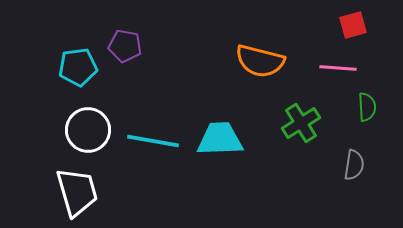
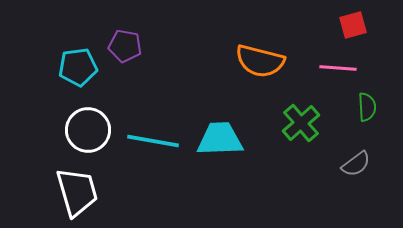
green cross: rotated 9 degrees counterclockwise
gray semicircle: moved 2 px right, 1 px up; rotated 44 degrees clockwise
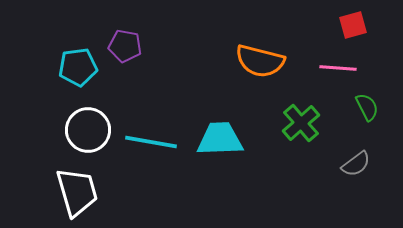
green semicircle: rotated 24 degrees counterclockwise
cyan line: moved 2 px left, 1 px down
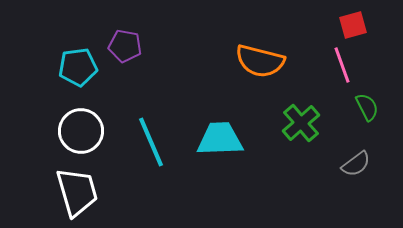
pink line: moved 4 px right, 3 px up; rotated 66 degrees clockwise
white circle: moved 7 px left, 1 px down
cyan line: rotated 57 degrees clockwise
